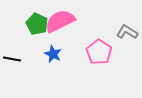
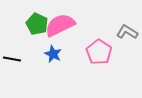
pink semicircle: moved 4 px down
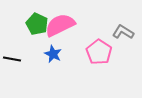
gray L-shape: moved 4 px left
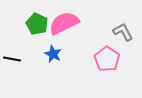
pink semicircle: moved 4 px right, 2 px up
gray L-shape: rotated 30 degrees clockwise
pink pentagon: moved 8 px right, 7 px down
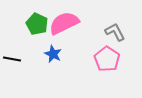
gray L-shape: moved 8 px left
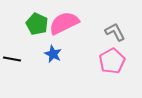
pink pentagon: moved 5 px right, 2 px down; rotated 10 degrees clockwise
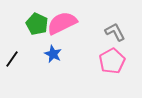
pink semicircle: moved 2 px left
black line: rotated 66 degrees counterclockwise
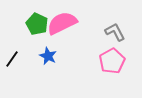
blue star: moved 5 px left, 2 px down
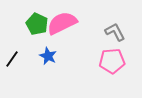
pink pentagon: rotated 25 degrees clockwise
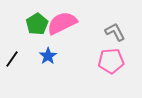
green pentagon: rotated 15 degrees clockwise
blue star: rotated 12 degrees clockwise
pink pentagon: moved 1 px left
